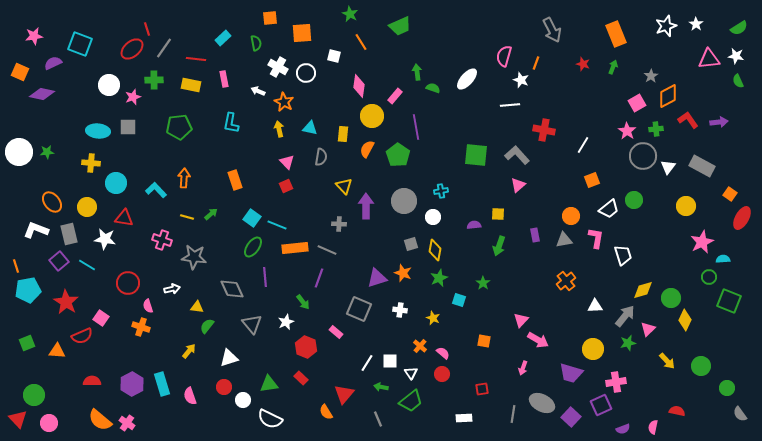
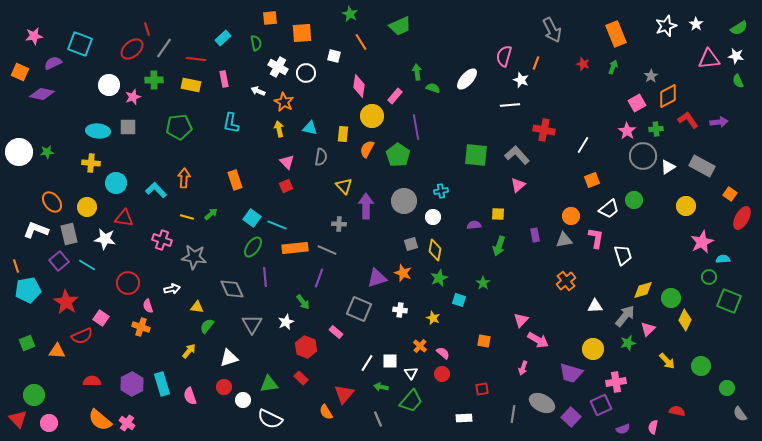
white triangle at (668, 167): rotated 21 degrees clockwise
gray triangle at (252, 324): rotated 10 degrees clockwise
green trapezoid at (411, 401): rotated 10 degrees counterclockwise
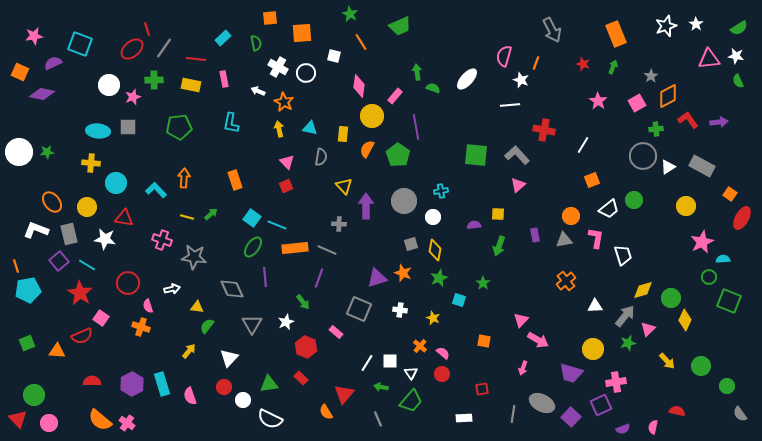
pink star at (627, 131): moved 29 px left, 30 px up
red star at (66, 302): moved 14 px right, 9 px up
white triangle at (229, 358): rotated 30 degrees counterclockwise
green circle at (727, 388): moved 2 px up
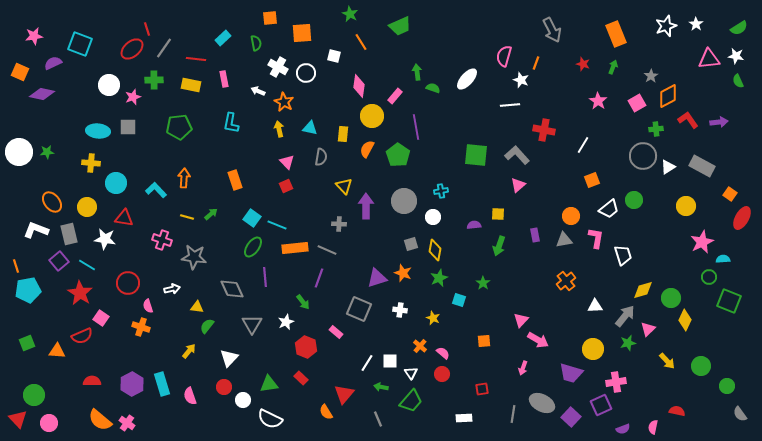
orange square at (484, 341): rotated 16 degrees counterclockwise
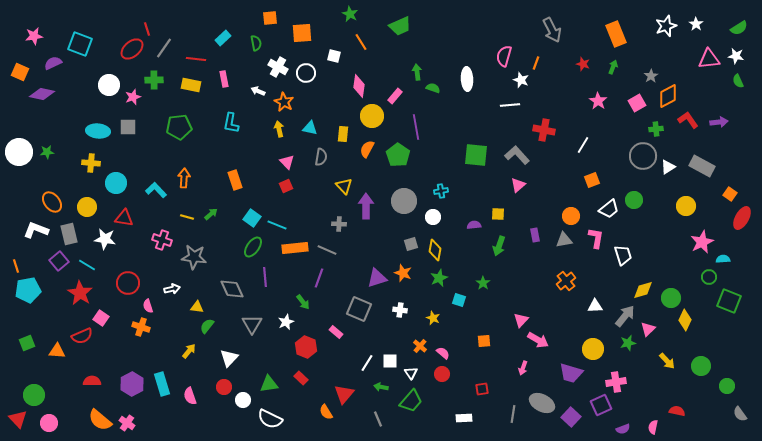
white ellipse at (467, 79): rotated 45 degrees counterclockwise
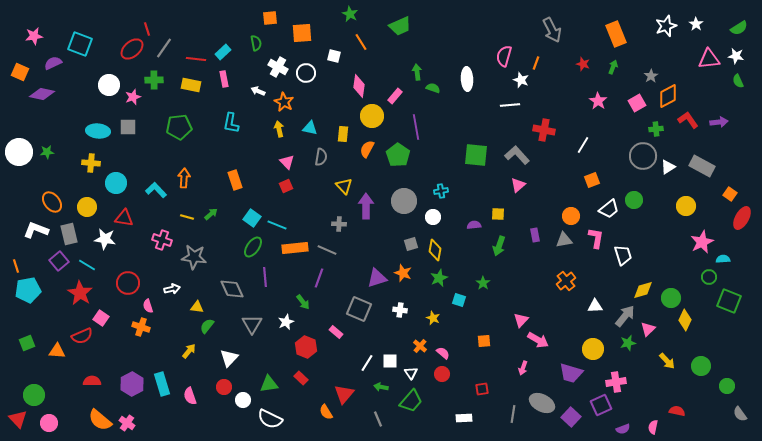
cyan rectangle at (223, 38): moved 14 px down
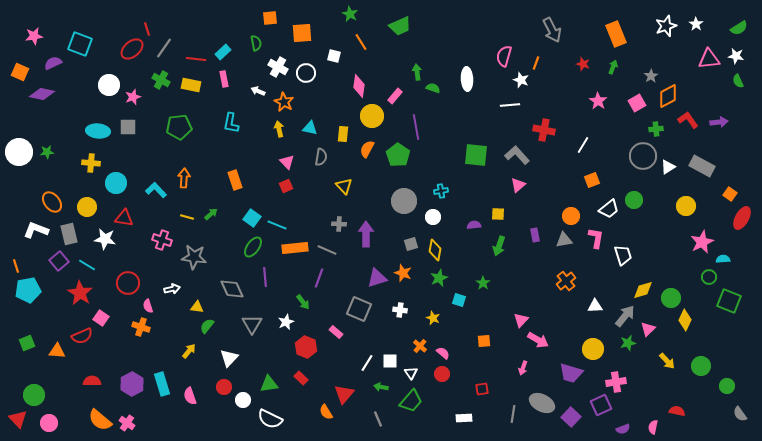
green cross at (154, 80): moved 7 px right; rotated 30 degrees clockwise
purple arrow at (366, 206): moved 28 px down
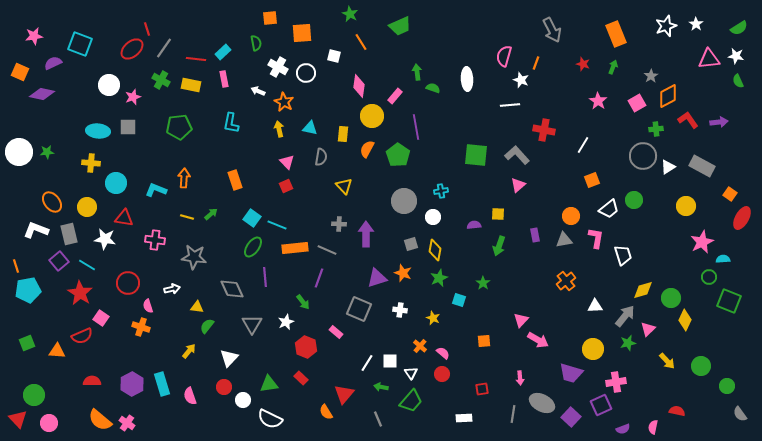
cyan L-shape at (156, 190): rotated 25 degrees counterclockwise
pink cross at (162, 240): moved 7 px left; rotated 12 degrees counterclockwise
pink arrow at (523, 368): moved 3 px left, 10 px down; rotated 24 degrees counterclockwise
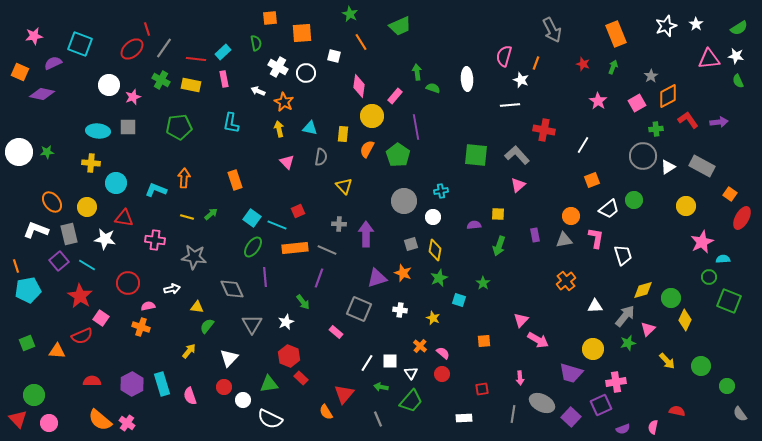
red square at (286, 186): moved 12 px right, 25 px down
red star at (80, 293): moved 3 px down
pink semicircle at (148, 306): rotated 96 degrees clockwise
red hexagon at (306, 347): moved 17 px left, 9 px down
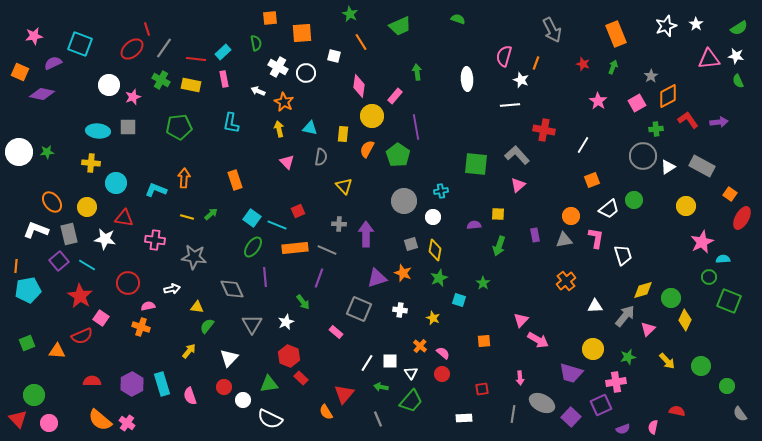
green semicircle at (433, 88): moved 25 px right, 69 px up
green square at (476, 155): moved 9 px down
orange line at (16, 266): rotated 24 degrees clockwise
green star at (628, 343): moved 14 px down
